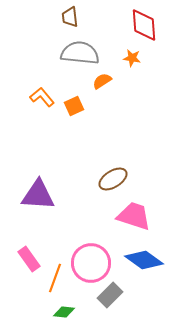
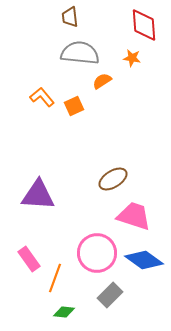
pink circle: moved 6 px right, 10 px up
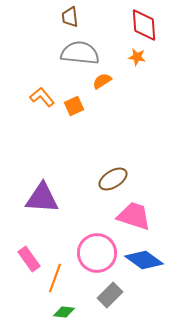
orange star: moved 5 px right, 1 px up
purple triangle: moved 4 px right, 3 px down
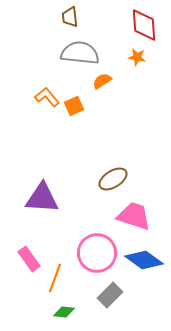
orange L-shape: moved 5 px right
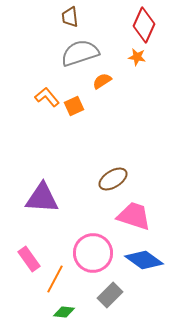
red diamond: rotated 28 degrees clockwise
gray semicircle: rotated 24 degrees counterclockwise
pink circle: moved 4 px left
orange line: moved 1 px down; rotated 8 degrees clockwise
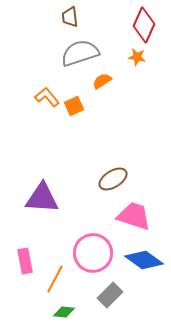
pink rectangle: moved 4 px left, 2 px down; rotated 25 degrees clockwise
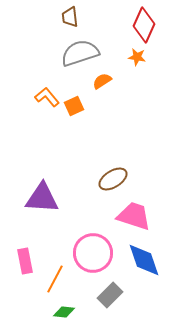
blue diamond: rotated 36 degrees clockwise
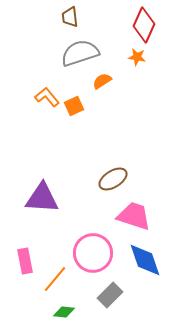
blue diamond: moved 1 px right
orange line: rotated 12 degrees clockwise
